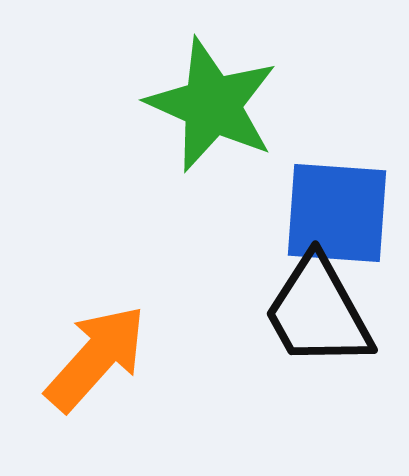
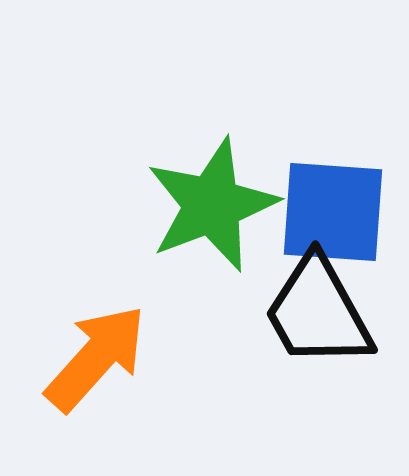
green star: moved 100 px down; rotated 27 degrees clockwise
blue square: moved 4 px left, 1 px up
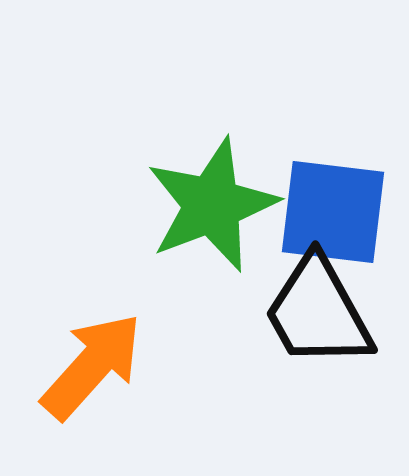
blue square: rotated 3 degrees clockwise
orange arrow: moved 4 px left, 8 px down
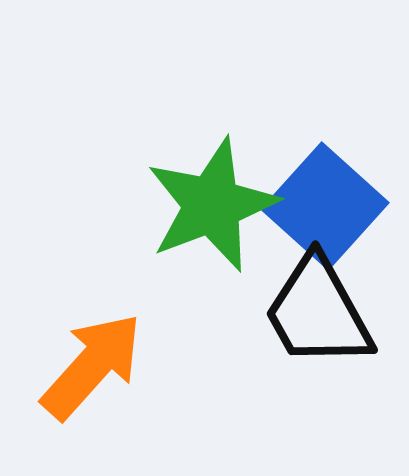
blue square: moved 8 px left, 6 px up; rotated 35 degrees clockwise
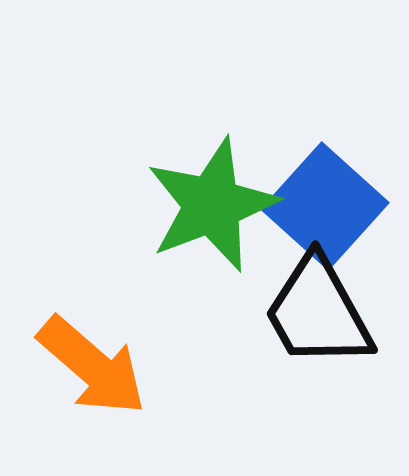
orange arrow: rotated 89 degrees clockwise
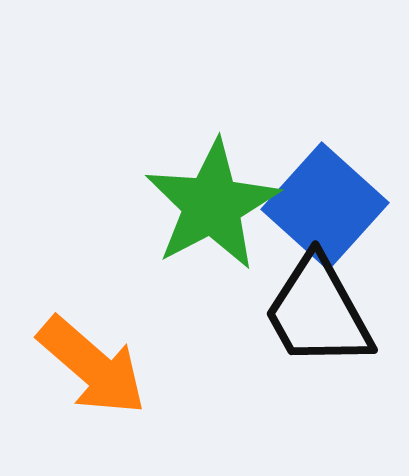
green star: rotated 7 degrees counterclockwise
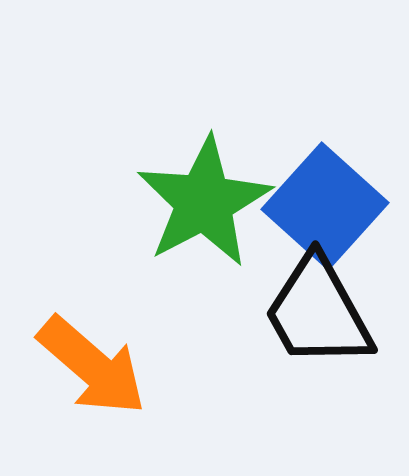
green star: moved 8 px left, 3 px up
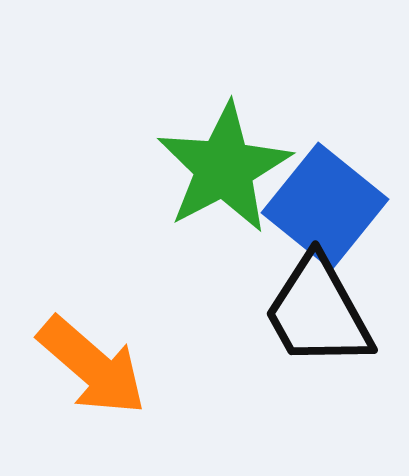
green star: moved 20 px right, 34 px up
blue square: rotated 3 degrees counterclockwise
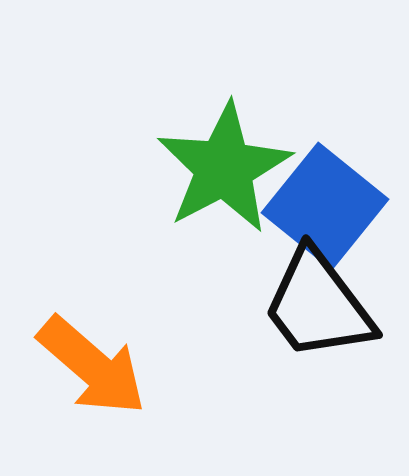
black trapezoid: moved 7 px up; rotated 8 degrees counterclockwise
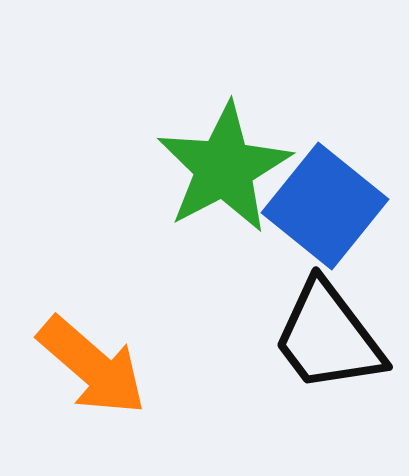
black trapezoid: moved 10 px right, 32 px down
